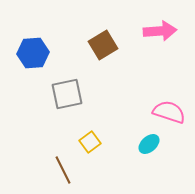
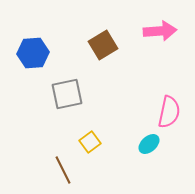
pink semicircle: rotated 84 degrees clockwise
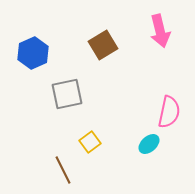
pink arrow: rotated 80 degrees clockwise
blue hexagon: rotated 20 degrees counterclockwise
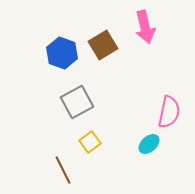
pink arrow: moved 15 px left, 4 px up
blue hexagon: moved 29 px right; rotated 16 degrees counterclockwise
gray square: moved 10 px right, 8 px down; rotated 16 degrees counterclockwise
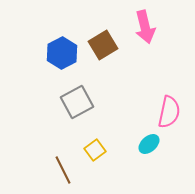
blue hexagon: rotated 12 degrees clockwise
yellow square: moved 5 px right, 8 px down
